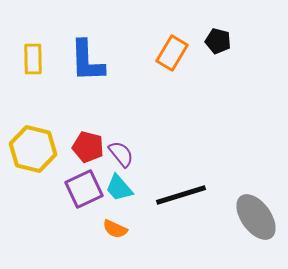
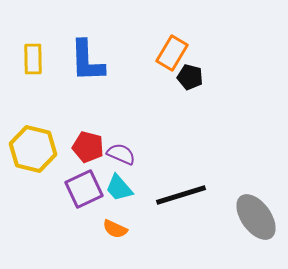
black pentagon: moved 28 px left, 36 px down
purple semicircle: rotated 28 degrees counterclockwise
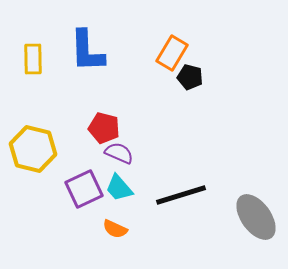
blue L-shape: moved 10 px up
red pentagon: moved 16 px right, 19 px up
purple semicircle: moved 2 px left, 1 px up
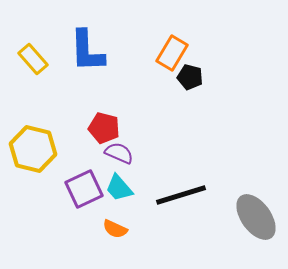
yellow rectangle: rotated 40 degrees counterclockwise
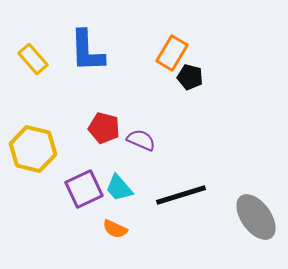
purple semicircle: moved 22 px right, 13 px up
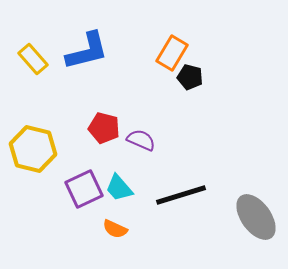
blue L-shape: rotated 102 degrees counterclockwise
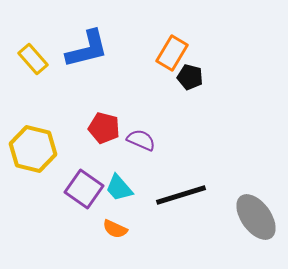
blue L-shape: moved 2 px up
purple square: rotated 30 degrees counterclockwise
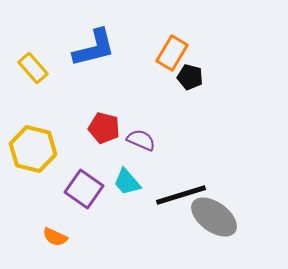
blue L-shape: moved 7 px right, 1 px up
yellow rectangle: moved 9 px down
cyan trapezoid: moved 8 px right, 6 px up
gray ellipse: moved 42 px left; rotated 18 degrees counterclockwise
orange semicircle: moved 60 px left, 8 px down
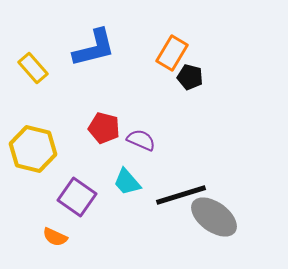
purple square: moved 7 px left, 8 px down
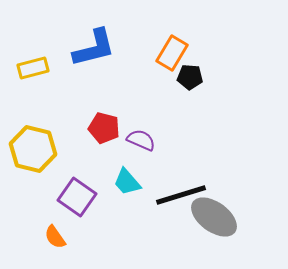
yellow rectangle: rotated 64 degrees counterclockwise
black pentagon: rotated 10 degrees counterclockwise
orange semicircle: rotated 30 degrees clockwise
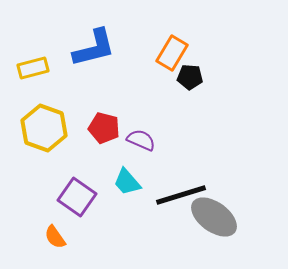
yellow hexagon: moved 11 px right, 21 px up; rotated 6 degrees clockwise
